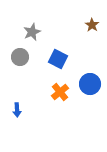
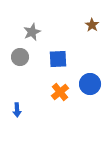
blue square: rotated 30 degrees counterclockwise
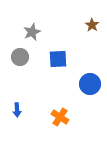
orange cross: moved 25 px down; rotated 18 degrees counterclockwise
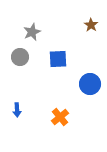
brown star: moved 1 px left
orange cross: rotated 18 degrees clockwise
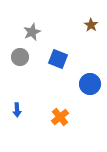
blue square: rotated 24 degrees clockwise
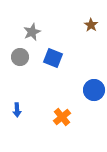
blue square: moved 5 px left, 1 px up
blue circle: moved 4 px right, 6 px down
orange cross: moved 2 px right
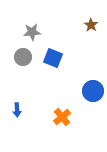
gray star: rotated 18 degrees clockwise
gray circle: moved 3 px right
blue circle: moved 1 px left, 1 px down
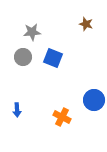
brown star: moved 5 px left, 1 px up; rotated 16 degrees counterclockwise
blue circle: moved 1 px right, 9 px down
orange cross: rotated 24 degrees counterclockwise
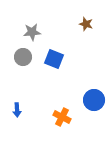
blue square: moved 1 px right, 1 px down
